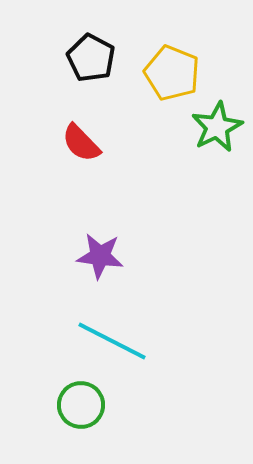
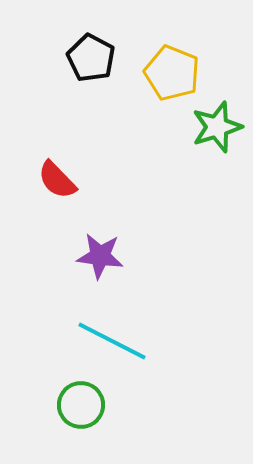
green star: rotated 9 degrees clockwise
red semicircle: moved 24 px left, 37 px down
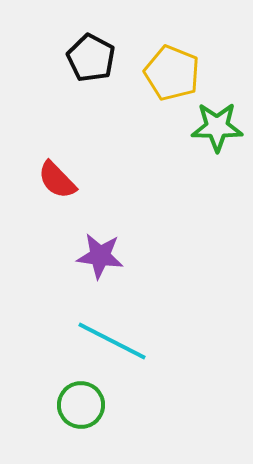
green star: rotated 18 degrees clockwise
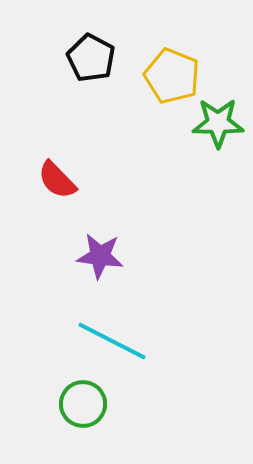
yellow pentagon: moved 3 px down
green star: moved 1 px right, 4 px up
green circle: moved 2 px right, 1 px up
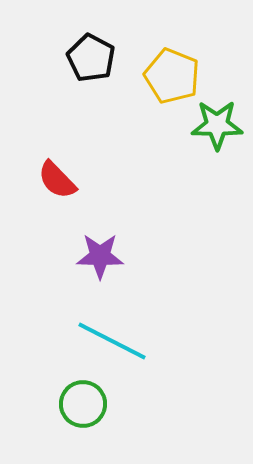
green star: moved 1 px left, 2 px down
purple star: rotated 6 degrees counterclockwise
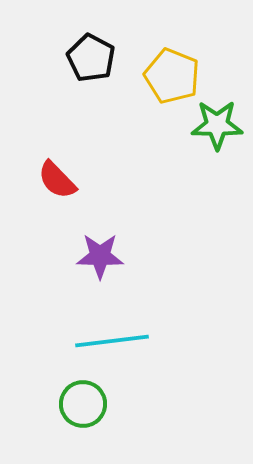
cyan line: rotated 34 degrees counterclockwise
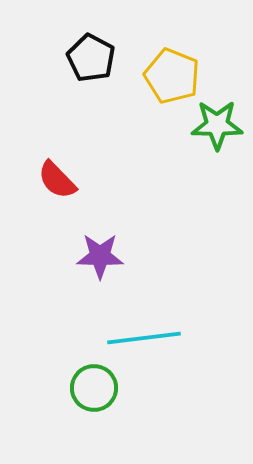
cyan line: moved 32 px right, 3 px up
green circle: moved 11 px right, 16 px up
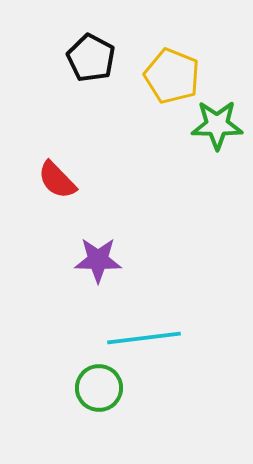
purple star: moved 2 px left, 4 px down
green circle: moved 5 px right
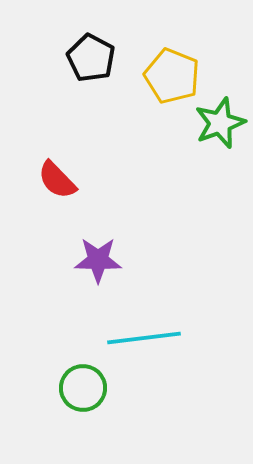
green star: moved 3 px right, 2 px up; rotated 21 degrees counterclockwise
green circle: moved 16 px left
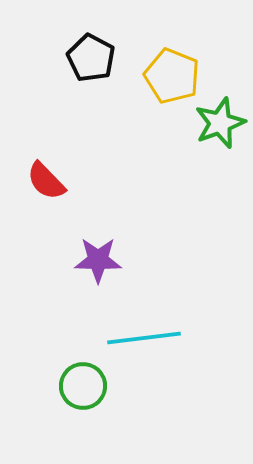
red semicircle: moved 11 px left, 1 px down
green circle: moved 2 px up
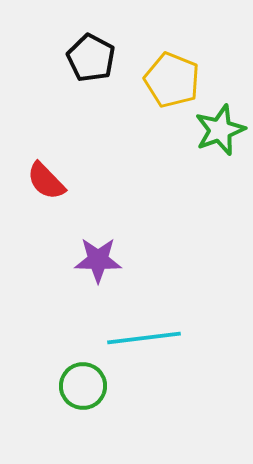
yellow pentagon: moved 4 px down
green star: moved 7 px down
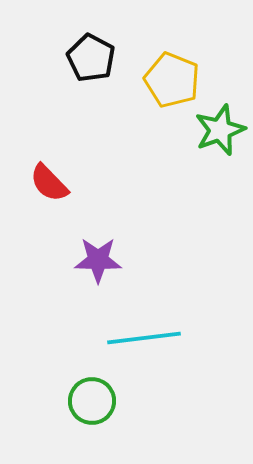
red semicircle: moved 3 px right, 2 px down
green circle: moved 9 px right, 15 px down
